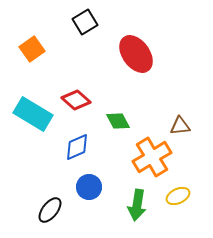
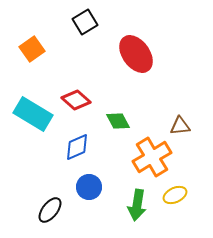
yellow ellipse: moved 3 px left, 1 px up
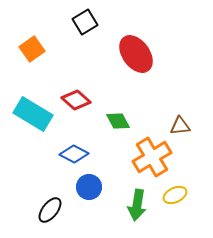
blue diamond: moved 3 px left, 7 px down; rotated 52 degrees clockwise
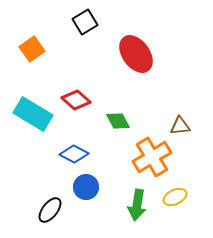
blue circle: moved 3 px left
yellow ellipse: moved 2 px down
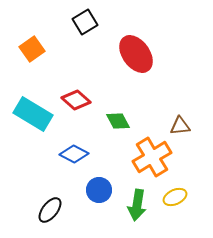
blue circle: moved 13 px right, 3 px down
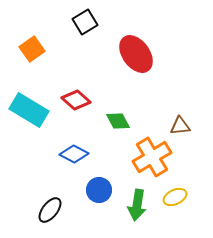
cyan rectangle: moved 4 px left, 4 px up
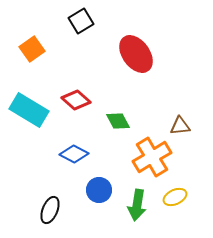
black square: moved 4 px left, 1 px up
black ellipse: rotated 16 degrees counterclockwise
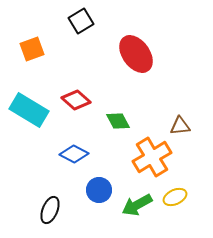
orange square: rotated 15 degrees clockwise
green arrow: rotated 52 degrees clockwise
